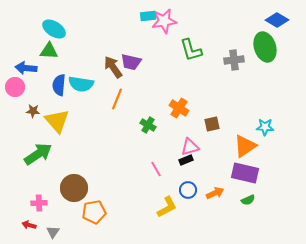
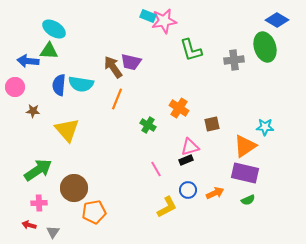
cyan rectangle: rotated 28 degrees clockwise
blue arrow: moved 2 px right, 7 px up
yellow triangle: moved 10 px right, 9 px down
green arrow: moved 16 px down
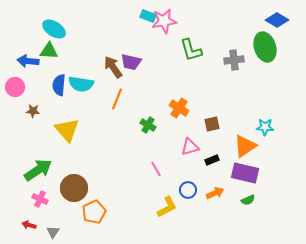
black rectangle: moved 26 px right
pink cross: moved 1 px right, 4 px up; rotated 28 degrees clockwise
orange pentagon: rotated 15 degrees counterclockwise
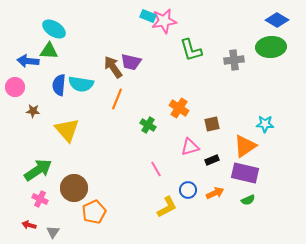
green ellipse: moved 6 px right; rotated 76 degrees counterclockwise
cyan star: moved 3 px up
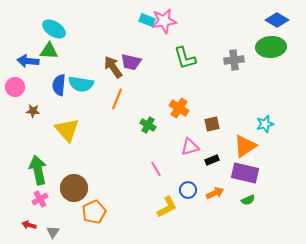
cyan rectangle: moved 1 px left, 4 px down
green L-shape: moved 6 px left, 8 px down
cyan star: rotated 18 degrees counterclockwise
green arrow: rotated 68 degrees counterclockwise
pink cross: rotated 35 degrees clockwise
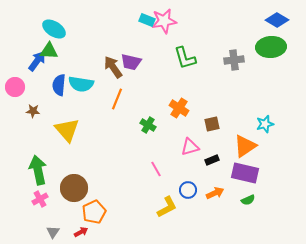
blue arrow: moved 9 px right; rotated 120 degrees clockwise
red arrow: moved 52 px right, 7 px down; rotated 136 degrees clockwise
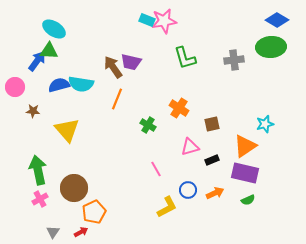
blue semicircle: rotated 70 degrees clockwise
